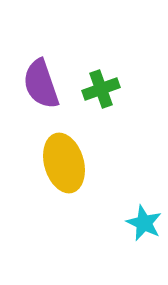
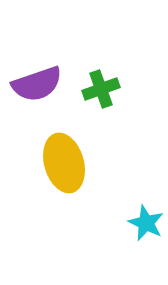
purple semicircle: moved 4 px left; rotated 90 degrees counterclockwise
cyan star: moved 2 px right
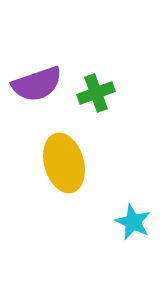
green cross: moved 5 px left, 4 px down
cyan star: moved 13 px left, 1 px up
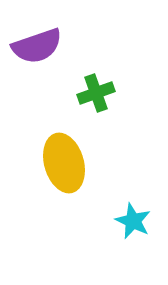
purple semicircle: moved 38 px up
cyan star: moved 1 px up
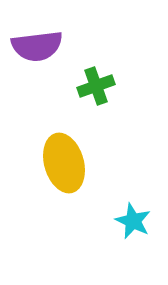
purple semicircle: rotated 12 degrees clockwise
green cross: moved 7 px up
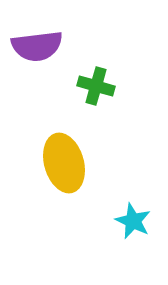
green cross: rotated 36 degrees clockwise
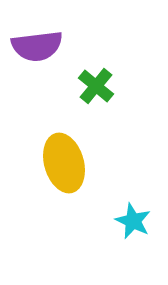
green cross: rotated 24 degrees clockwise
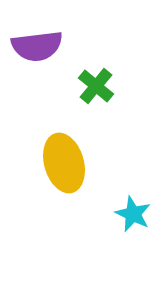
cyan star: moved 7 px up
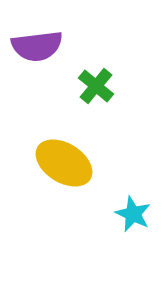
yellow ellipse: rotated 42 degrees counterclockwise
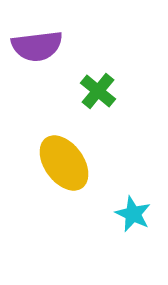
green cross: moved 2 px right, 5 px down
yellow ellipse: rotated 22 degrees clockwise
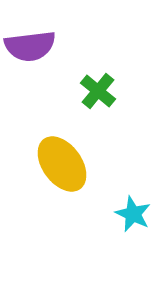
purple semicircle: moved 7 px left
yellow ellipse: moved 2 px left, 1 px down
